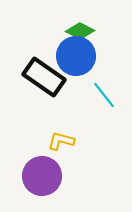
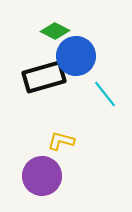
green diamond: moved 25 px left
black rectangle: rotated 51 degrees counterclockwise
cyan line: moved 1 px right, 1 px up
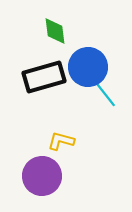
green diamond: rotated 56 degrees clockwise
blue circle: moved 12 px right, 11 px down
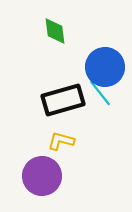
blue circle: moved 17 px right
black rectangle: moved 19 px right, 23 px down
cyan line: moved 5 px left, 1 px up
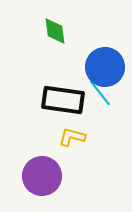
black rectangle: rotated 24 degrees clockwise
yellow L-shape: moved 11 px right, 4 px up
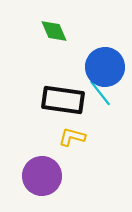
green diamond: moved 1 px left; rotated 16 degrees counterclockwise
